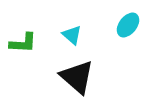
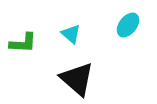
cyan triangle: moved 1 px left, 1 px up
black triangle: moved 2 px down
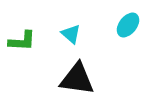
green L-shape: moved 1 px left, 2 px up
black triangle: rotated 33 degrees counterclockwise
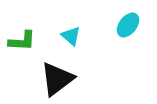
cyan triangle: moved 2 px down
black triangle: moved 20 px left; rotated 45 degrees counterclockwise
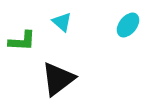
cyan triangle: moved 9 px left, 14 px up
black triangle: moved 1 px right
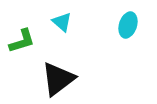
cyan ellipse: rotated 20 degrees counterclockwise
green L-shape: rotated 20 degrees counterclockwise
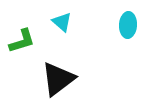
cyan ellipse: rotated 15 degrees counterclockwise
